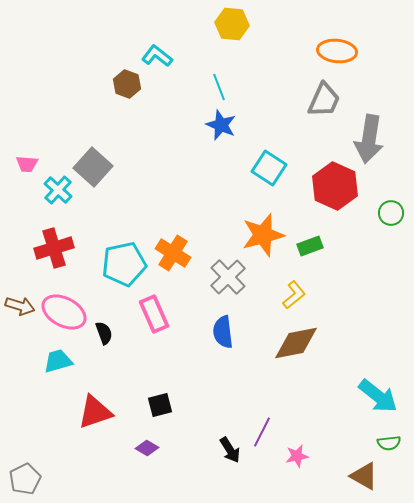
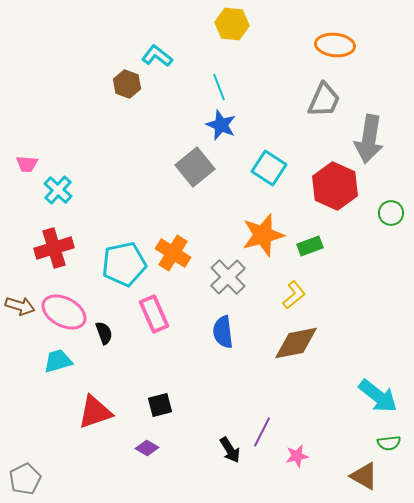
orange ellipse: moved 2 px left, 6 px up
gray square: moved 102 px right; rotated 9 degrees clockwise
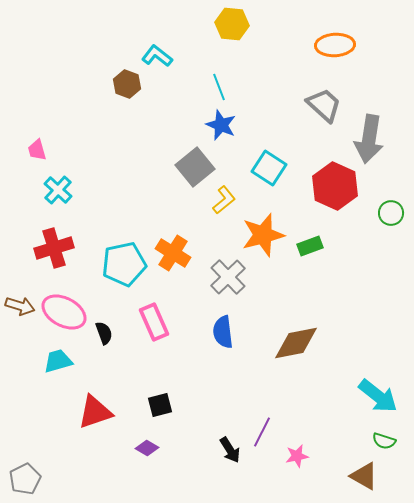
orange ellipse: rotated 9 degrees counterclockwise
gray trapezoid: moved 5 px down; rotated 72 degrees counterclockwise
pink trapezoid: moved 10 px right, 14 px up; rotated 70 degrees clockwise
yellow L-shape: moved 70 px left, 95 px up
pink rectangle: moved 8 px down
green semicircle: moved 5 px left, 2 px up; rotated 25 degrees clockwise
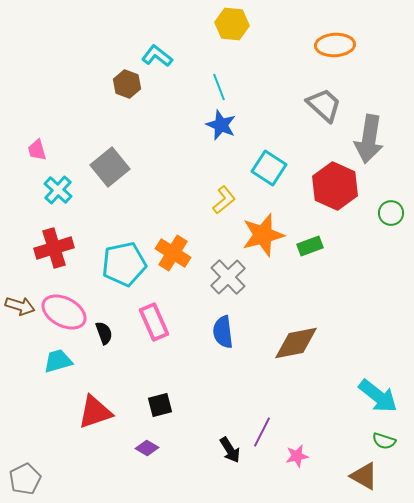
gray square: moved 85 px left
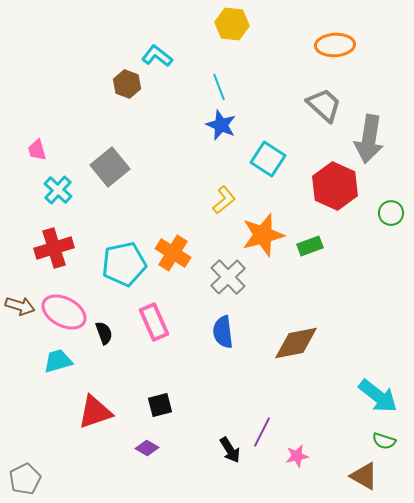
cyan square: moved 1 px left, 9 px up
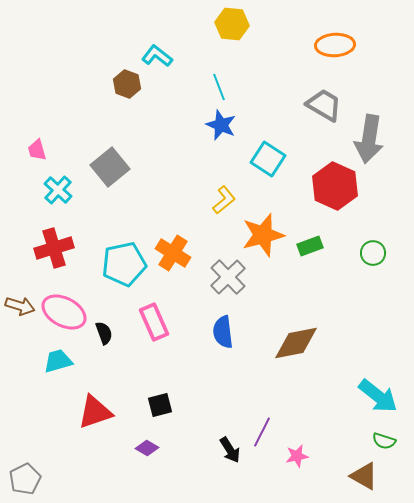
gray trapezoid: rotated 12 degrees counterclockwise
green circle: moved 18 px left, 40 px down
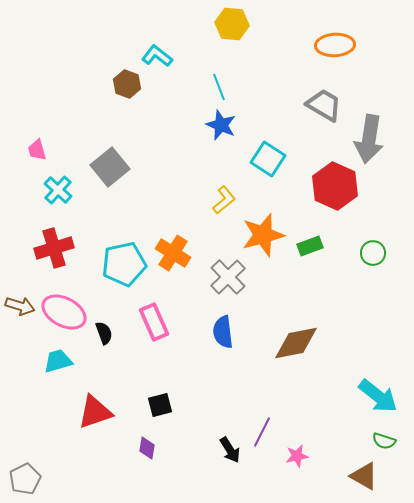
purple diamond: rotated 70 degrees clockwise
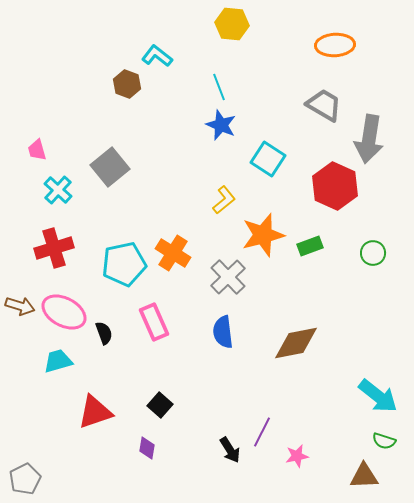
black square: rotated 35 degrees counterclockwise
brown triangle: rotated 32 degrees counterclockwise
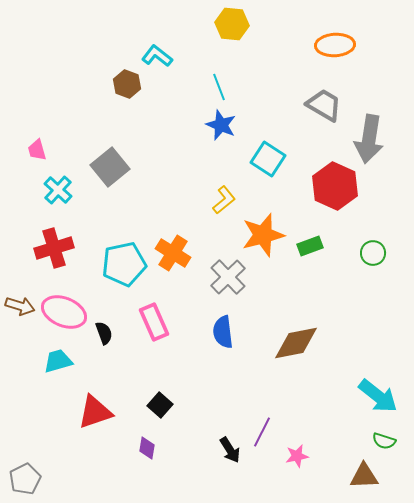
pink ellipse: rotated 6 degrees counterclockwise
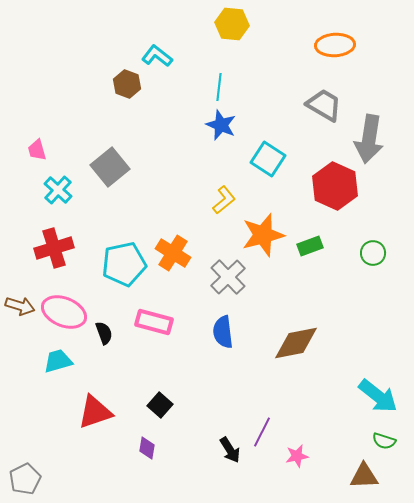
cyan line: rotated 28 degrees clockwise
pink rectangle: rotated 51 degrees counterclockwise
